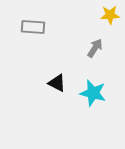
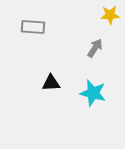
black triangle: moved 6 px left; rotated 30 degrees counterclockwise
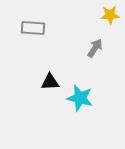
gray rectangle: moved 1 px down
black triangle: moved 1 px left, 1 px up
cyan star: moved 13 px left, 5 px down
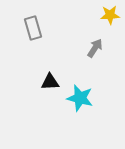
gray rectangle: rotated 70 degrees clockwise
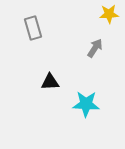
yellow star: moved 1 px left, 1 px up
cyan star: moved 6 px right, 6 px down; rotated 12 degrees counterclockwise
